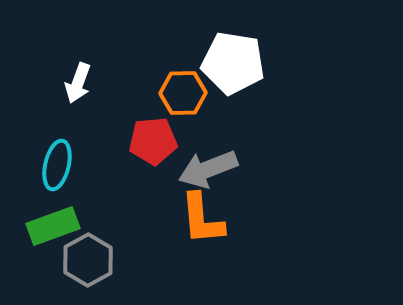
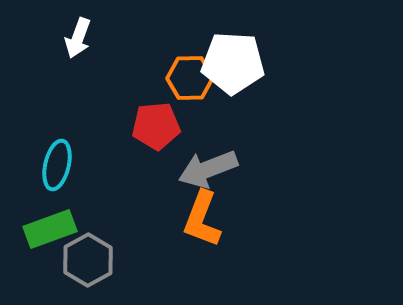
white pentagon: rotated 6 degrees counterclockwise
white arrow: moved 45 px up
orange hexagon: moved 7 px right, 15 px up
red pentagon: moved 3 px right, 15 px up
orange L-shape: rotated 26 degrees clockwise
green rectangle: moved 3 px left, 3 px down
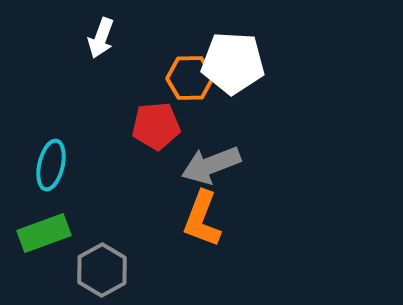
white arrow: moved 23 px right
cyan ellipse: moved 6 px left
gray arrow: moved 3 px right, 4 px up
green rectangle: moved 6 px left, 4 px down
gray hexagon: moved 14 px right, 10 px down
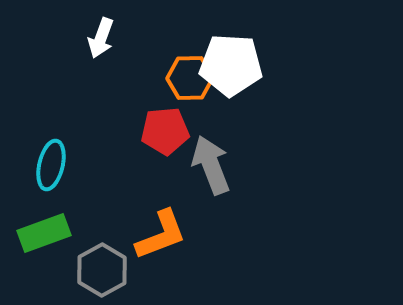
white pentagon: moved 2 px left, 2 px down
red pentagon: moved 9 px right, 5 px down
gray arrow: rotated 90 degrees clockwise
orange L-shape: moved 41 px left, 16 px down; rotated 132 degrees counterclockwise
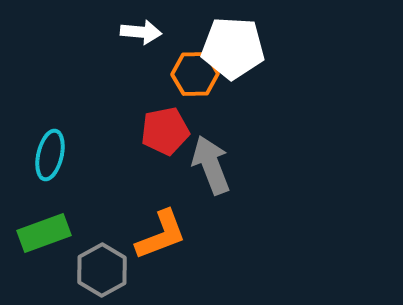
white arrow: moved 40 px right, 6 px up; rotated 105 degrees counterclockwise
white pentagon: moved 2 px right, 17 px up
orange hexagon: moved 5 px right, 4 px up
red pentagon: rotated 6 degrees counterclockwise
cyan ellipse: moved 1 px left, 10 px up
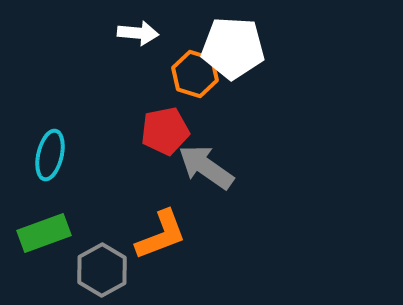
white arrow: moved 3 px left, 1 px down
orange hexagon: rotated 18 degrees clockwise
gray arrow: moved 5 px left, 2 px down; rotated 34 degrees counterclockwise
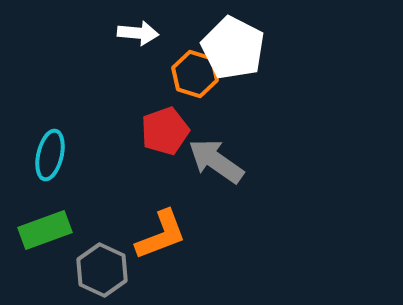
white pentagon: rotated 24 degrees clockwise
red pentagon: rotated 9 degrees counterclockwise
gray arrow: moved 10 px right, 6 px up
green rectangle: moved 1 px right, 3 px up
gray hexagon: rotated 6 degrees counterclockwise
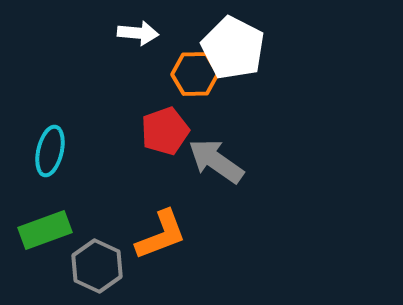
orange hexagon: rotated 18 degrees counterclockwise
cyan ellipse: moved 4 px up
gray hexagon: moved 5 px left, 4 px up
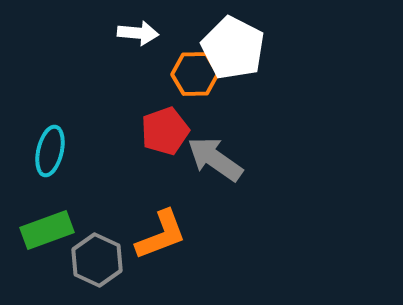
gray arrow: moved 1 px left, 2 px up
green rectangle: moved 2 px right
gray hexagon: moved 6 px up
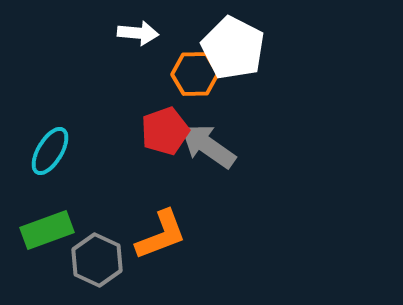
cyan ellipse: rotated 18 degrees clockwise
gray arrow: moved 7 px left, 13 px up
